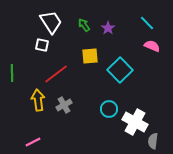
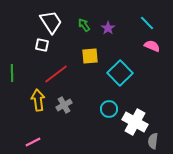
cyan square: moved 3 px down
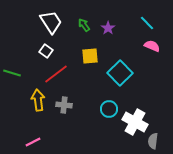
white square: moved 4 px right, 6 px down; rotated 24 degrees clockwise
green line: rotated 72 degrees counterclockwise
gray cross: rotated 35 degrees clockwise
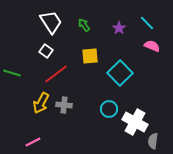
purple star: moved 11 px right
yellow arrow: moved 3 px right, 3 px down; rotated 145 degrees counterclockwise
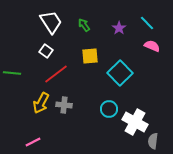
green line: rotated 12 degrees counterclockwise
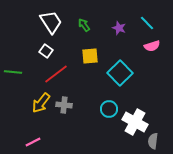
purple star: rotated 16 degrees counterclockwise
pink semicircle: rotated 140 degrees clockwise
green line: moved 1 px right, 1 px up
yellow arrow: rotated 10 degrees clockwise
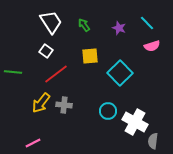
cyan circle: moved 1 px left, 2 px down
pink line: moved 1 px down
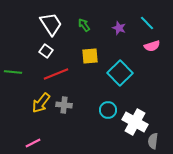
white trapezoid: moved 2 px down
red line: rotated 15 degrees clockwise
cyan circle: moved 1 px up
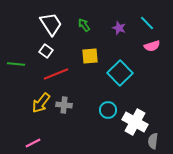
green line: moved 3 px right, 8 px up
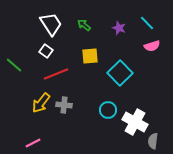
green arrow: rotated 16 degrees counterclockwise
green line: moved 2 px left, 1 px down; rotated 36 degrees clockwise
